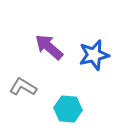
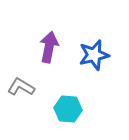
purple arrow: rotated 60 degrees clockwise
gray L-shape: moved 2 px left
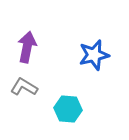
purple arrow: moved 22 px left
gray L-shape: moved 3 px right
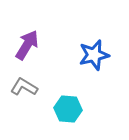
purple arrow: moved 2 px up; rotated 20 degrees clockwise
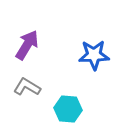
blue star: rotated 12 degrees clockwise
gray L-shape: moved 3 px right
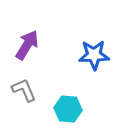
gray L-shape: moved 3 px left, 3 px down; rotated 36 degrees clockwise
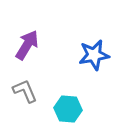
blue star: rotated 8 degrees counterclockwise
gray L-shape: moved 1 px right, 1 px down
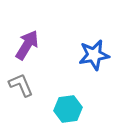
gray L-shape: moved 4 px left, 6 px up
cyan hexagon: rotated 12 degrees counterclockwise
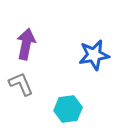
purple arrow: moved 1 px left, 1 px up; rotated 20 degrees counterclockwise
gray L-shape: moved 1 px up
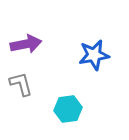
purple arrow: rotated 68 degrees clockwise
gray L-shape: rotated 8 degrees clockwise
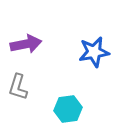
blue star: moved 3 px up
gray L-shape: moved 3 px left, 3 px down; rotated 148 degrees counterclockwise
